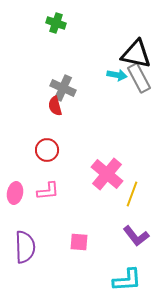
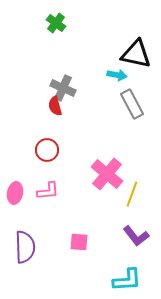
green cross: rotated 18 degrees clockwise
gray rectangle: moved 7 px left, 26 px down
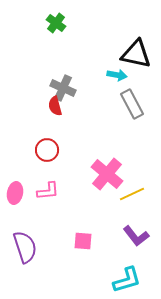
yellow line: rotated 45 degrees clockwise
pink square: moved 4 px right, 1 px up
purple semicircle: rotated 16 degrees counterclockwise
cyan L-shape: rotated 12 degrees counterclockwise
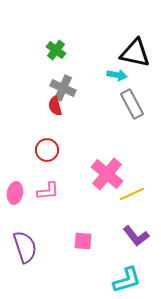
green cross: moved 27 px down
black triangle: moved 1 px left, 1 px up
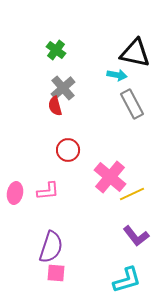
gray cross: rotated 25 degrees clockwise
red circle: moved 21 px right
pink cross: moved 3 px right, 3 px down
pink square: moved 27 px left, 32 px down
purple semicircle: moved 26 px right; rotated 36 degrees clockwise
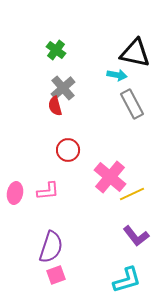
pink square: moved 2 px down; rotated 24 degrees counterclockwise
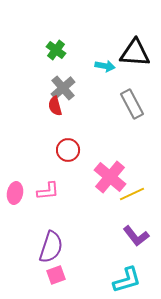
black triangle: rotated 8 degrees counterclockwise
cyan arrow: moved 12 px left, 9 px up
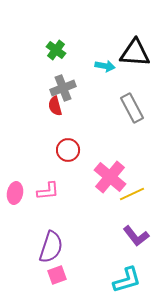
gray cross: rotated 20 degrees clockwise
gray rectangle: moved 4 px down
pink square: moved 1 px right
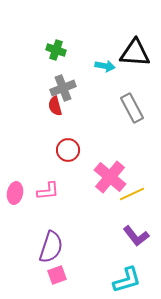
green cross: rotated 18 degrees counterclockwise
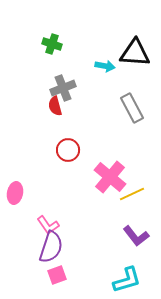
green cross: moved 4 px left, 6 px up
pink L-shape: moved 34 px down; rotated 60 degrees clockwise
